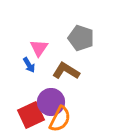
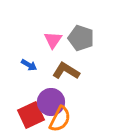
pink triangle: moved 14 px right, 8 px up
blue arrow: rotated 28 degrees counterclockwise
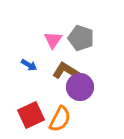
purple circle: moved 29 px right, 15 px up
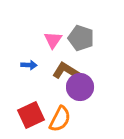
blue arrow: rotated 28 degrees counterclockwise
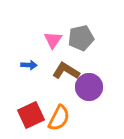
gray pentagon: rotated 30 degrees counterclockwise
purple circle: moved 9 px right
orange semicircle: moved 1 px left, 1 px up
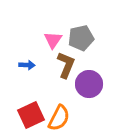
blue arrow: moved 2 px left
brown L-shape: moved 6 px up; rotated 80 degrees clockwise
purple circle: moved 3 px up
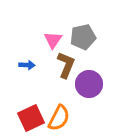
gray pentagon: moved 2 px right, 1 px up
red square: moved 3 px down
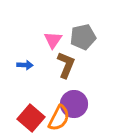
blue arrow: moved 2 px left
purple circle: moved 15 px left, 20 px down
red square: rotated 24 degrees counterclockwise
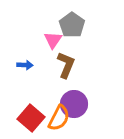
gray pentagon: moved 11 px left, 12 px up; rotated 25 degrees counterclockwise
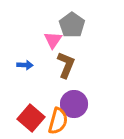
orange semicircle: moved 1 px left, 3 px down; rotated 12 degrees counterclockwise
